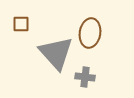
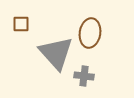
gray cross: moved 1 px left, 1 px up
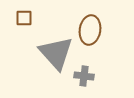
brown square: moved 3 px right, 6 px up
brown ellipse: moved 3 px up
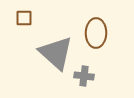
brown ellipse: moved 6 px right, 3 px down; rotated 8 degrees counterclockwise
gray triangle: rotated 6 degrees counterclockwise
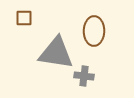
brown ellipse: moved 2 px left, 2 px up
gray triangle: rotated 33 degrees counterclockwise
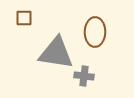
brown ellipse: moved 1 px right, 1 px down
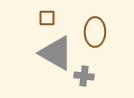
brown square: moved 23 px right
gray triangle: rotated 21 degrees clockwise
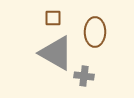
brown square: moved 6 px right
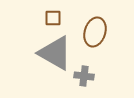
brown ellipse: rotated 16 degrees clockwise
gray triangle: moved 1 px left
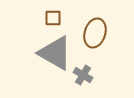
brown ellipse: moved 1 px down
gray cross: moved 1 px left, 1 px up; rotated 24 degrees clockwise
